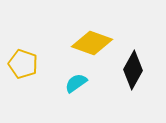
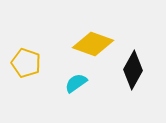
yellow diamond: moved 1 px right, 1 px down
yellow pentagon: moved 3 px right, 1 px up
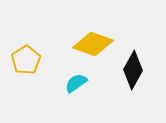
yellow pentagon: moved 3 px up; rotated 20 degrees clockwise
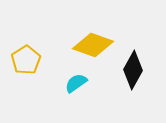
yellow diamond: moved 1 px down
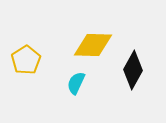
yellow diamond: rotated 18 degrees counterclockwise
cyan semicircle: rotated 30 degrees counterclockwise
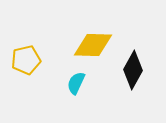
yellow pentagon: rotated 20 degrees clockwise
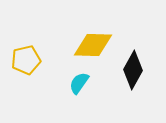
cyan semicircle: moved 3 px right; rotated 10 degrees clockwise
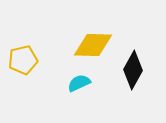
yellow pentagon: moved 3 px left
cyan semicircle: rotated 30 degrees clockwise
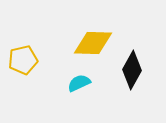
yellow diamond: moved 2 px up
black diamond: moved 1 px left
